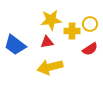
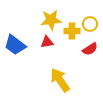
yellow arrow: moved 10 px right, 13 px down; rotated 70 degrees clockwise
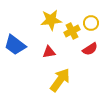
yellow circle: moved 1 px right, 1 px up
yellow cross: rotated 28 degrees counterclockwise
red triangle: moved 2 px right, 10 px down
yellow arrow: rotated 70 degrees clockwise
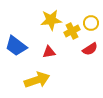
blue trapezoid: moved 1 px right, 1 px down
yellow arrow: moved 23 px left; rotated 35 degrees clockwise
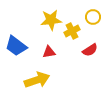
yellow circle: moved 2 px right, 6 px up
red semicircle: moved 1 px down
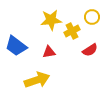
yellow circle: moved 1 px left
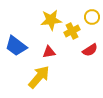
yellow arrow: moved 2 px right, 3 px up; rotated 30 degrees counterclockwise
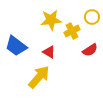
red triangle: rotated 40 degrees clockwise
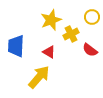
yellow star: rotated 15 degrees counterclockwise
yellow cross: moved 1 px left, 3 px down
blue trapezoid: rotated 55 degrees clockwise
red semicircle: rotated 70 degrees clockwise
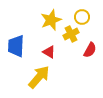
yellow circle: moved 10 px left
red semicircle: rotated 98 degrees counterclockwise
